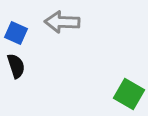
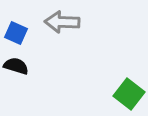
black semicircle: rotated 55 degrees counterclockwise
green square: rotated 8 degrees clockwise
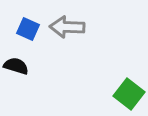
gray arrow: moved 5 px right, 5 px down
blue square: moved 12 px right, 4 px up
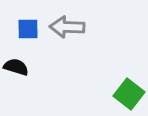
blue square: rotated 25 degrees counterclockwise
black semicircle: moved 1 px down
